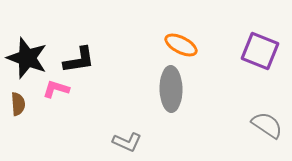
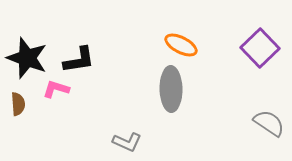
purple square: moved 3 px up; rotated 24 degrees clockwise
gray semicircle: moved 2 px right, 2 px up
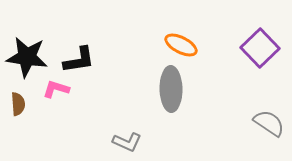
black star: moved 1 px up; rotated 12 degrees counterclockwise
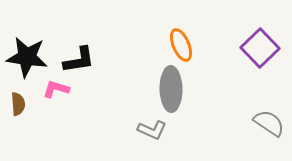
orange ellipse: rotated 40 degrees clockwise
gray L-shape: moved 25 px right, 12 px up
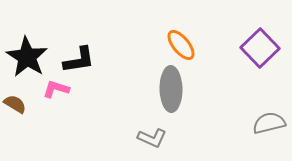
orange ellipse: rotated 16 degrees counterclockwise
black star: rotated 24 degrees clockwise
brown semicircle: moved 3 px left; rotated 55 degrees counterclockwise
gray semicircle: rotated 48 degrees counterclockwise
gray L-shape: moved 8 px down
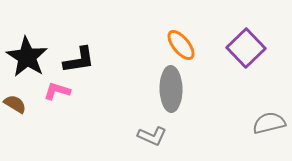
purple square: moved 14 px left
pink L-shape: moved 1 px right, 2 px down
gray L-shape: moved 2 px up
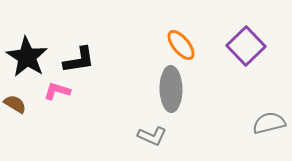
purple square: moved 2 px up
